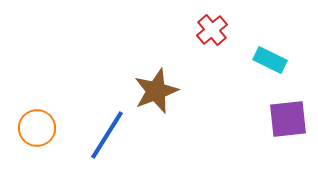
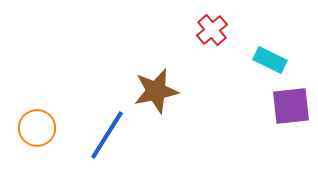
brown star: rotated 9 degrees clockwise
purple square: moved 3 px right, 13 px up
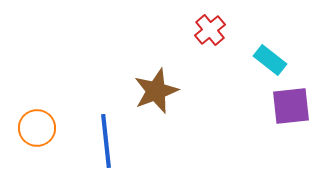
red cross: moved 2 px left
cyan rectangle: rotated 12 degrees clockwise
brown star: rotated 9 degrees counterclockwise
blue line: moved 1 px left, 6 px down; rotated 38 degrees counterclockwise
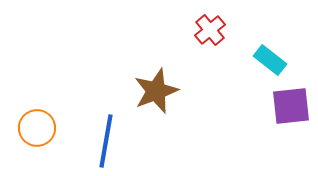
blue line: rotated 16 degrees clockwise
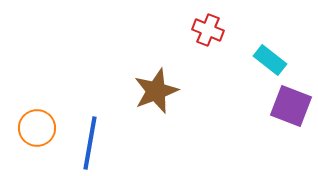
red cross: moved 2 px left; rotated 28 degrees counterclockwise
purple square: rotated 27 degrees clockwise
blue line: moved 16 px left, 2 px down
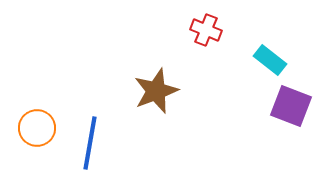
red cross: moved 2 px left
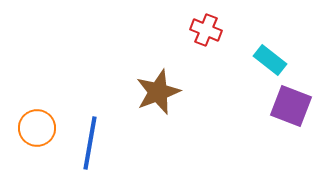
brown star: moved 2 px right, 1 px down
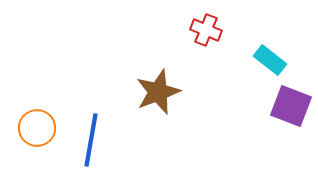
blue line: moved 1 px right, 3 px up
